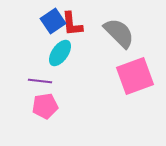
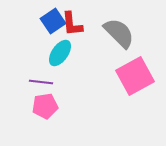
pink square: rotated 9 degrees counterclockwise
purple line: moved 1 px right, 1 px down
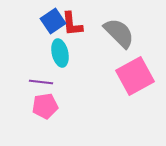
cyan ellipse: rotated 48 degrees counterclockwise
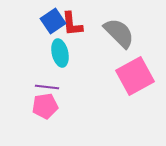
purple line: moved 6 px right, 5 px down
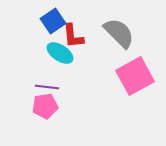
red L-shape: moved 1 px right, 12 px down
cyan ellipse: rotated 44 degrees counterclockwise
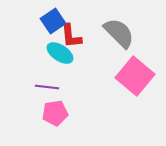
red L-shape: moved 2 px left
pink square: rotated 21 degrees counterclockwise
pink pentagon: moved 10 px right, 7 px down
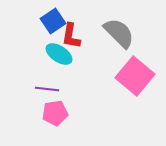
red L-shape: rotated 16 degrees clockwise
cyan ellipse: moved 1 px left, 1 px down
purple line: moved 2 px down
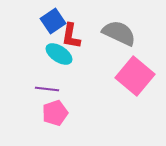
gray semicircle: rotated 20 degrees counterclockwise
pink pentagon: rotated 10 degrees counterclockwise
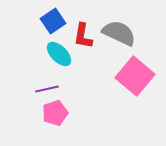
red L-shape: moved 12 px right
cyan ellipse: rotated 12 degrees clockwise
purple line: rotated 20 degrees counterclockwise
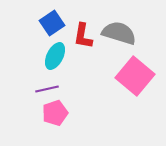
blue square: moved 1 px left, 2 px down
gray semicircle: rotated 8 degrees counterclockwise
cyan ellipse: moved 4 px left, 2 px down; rotated 72 degrees clockwise
